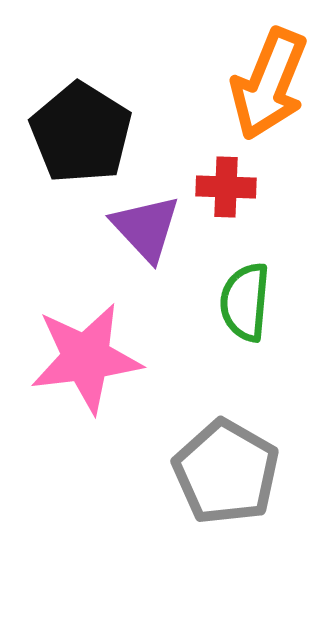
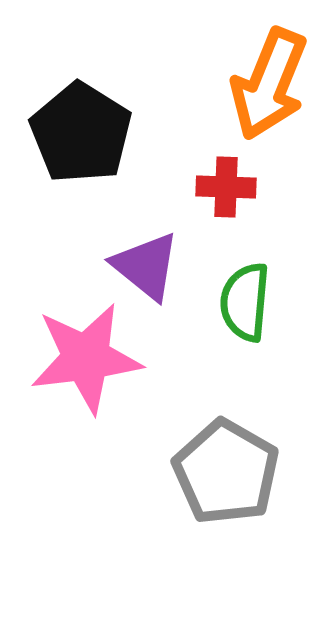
purple triangle: moved 38 px down; rotated 8 degrees counterclockwise
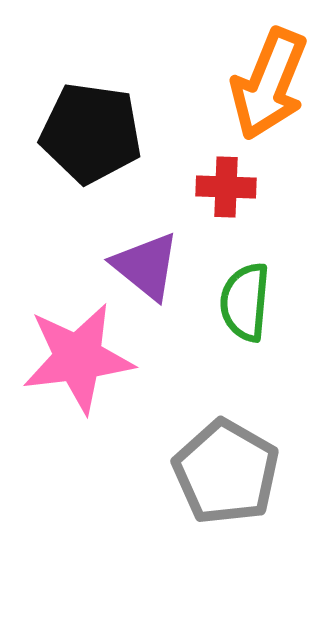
black pentagon: moved 10 px right; rotated 24 degrees counterclockwise
pink star: moved 8 px left
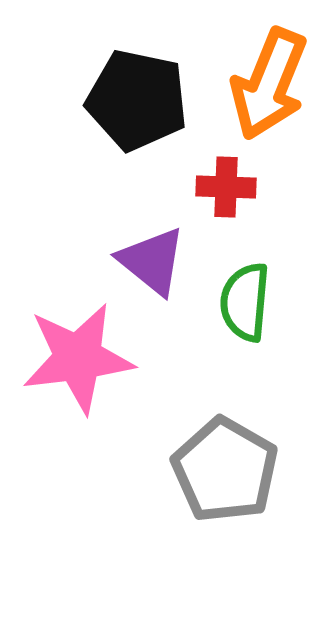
black pentagon: moved 46 px right, 33 px up; rotated 4 degrees clockwise
purple triangle: moved 6 px right, 5 px up
gray pentagon: moved 1 px left, 2 px up
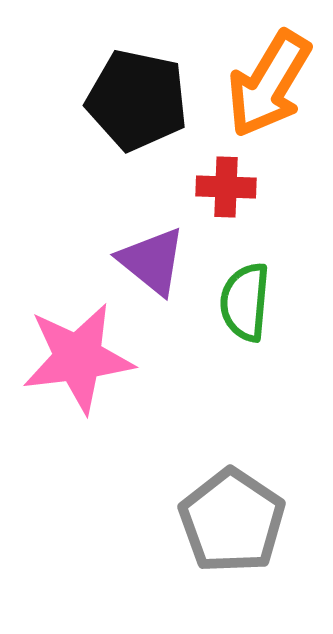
orange arrow: rotated 9 degrees clockwise
gray pentagon: moved 7 px right, 51 px down; rotated 4 degrees clockwise
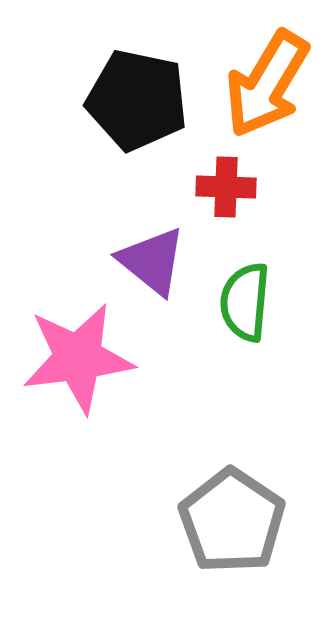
orange arrow: moved 2 px left
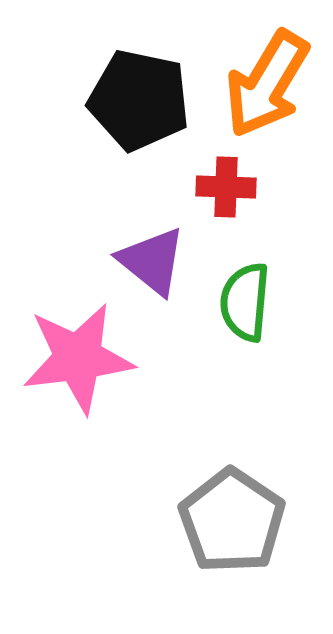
black pentagon: moved 2 px right
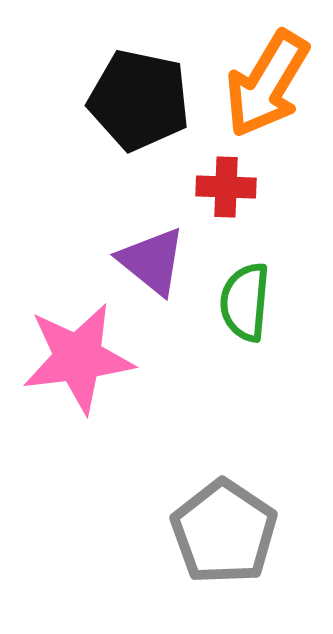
gray pentagon: moved 8 px left, 11 px down
